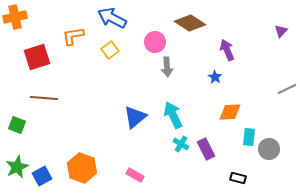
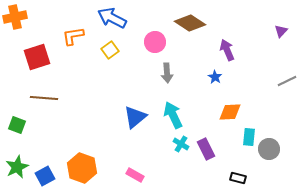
gray arrow: moved 6 px down
gray line: moved 8 px up
blue square: moved 3 px right
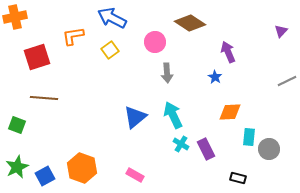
purple arrow: moved 1 px right, 2 px down
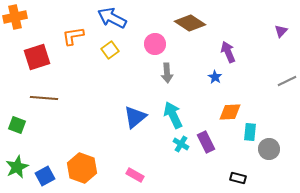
pink circle: moved 2 px down
cyan rectangle: moved 1 px right, 5 px up
purple rectangle: moved 7 px up
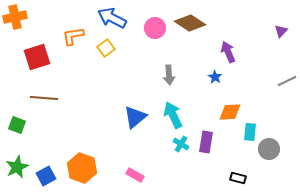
pink circle: moved 16 px up
yellow square: moved 4 px left, 2 px up
gray arrow: moved 2 px right, 2 px down
purple rectangle: rotated 35 degrees clockwise
blue square: moved 1 px right
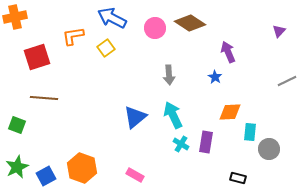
purple triangle: moved 2 px left
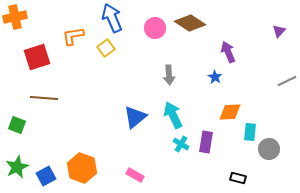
blue arrow: rotated 40 degrees clockwise
